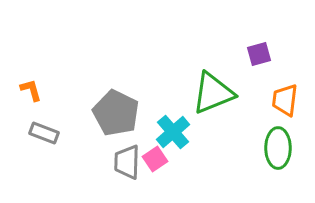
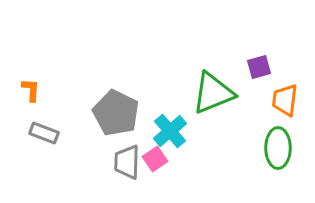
purple square: moved 13 px down
orange L-shape: rotated 20 degrees clockwise
cyan cross: moved 3 px left, 1 px up
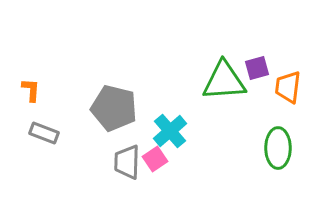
purple square: moved 2 px left, 1 px down
green triangle: moved 11 px right, 12 px up; rotated 18 degrees clockwise
orange trapezoid: moved 3 px right, 13 px up
gray pentagon: moved 2 px left, 5 px up; rotated 12 degrees counterclockwise
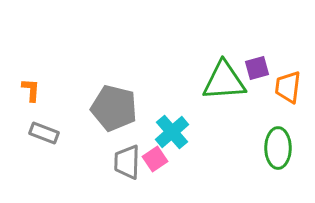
cyan cross: moved 2 px right, 1 px down
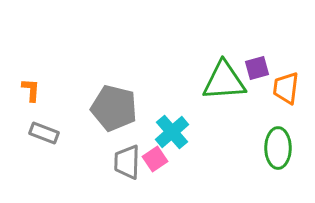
orange trapezoid: moved 2 px left, 1 px down
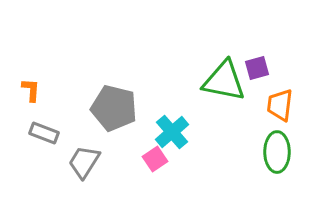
green triangle: rotated 15 degrees clockwise
orange trapezoid: moved 6 px left, 17 px down
green ellipse: moved 1 px left, 4 px down
gray trapezoid: moved 43 px left; rotated 30 degrees clockwise
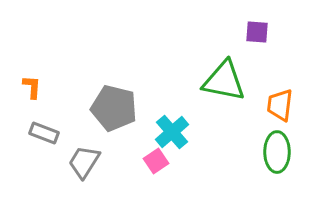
purple square: moved 36 px up; rotated 20 degrees clockwise
orange L-shape: moved 1 px right, 3 px up
pink square: moved 1 px right, 2 px down
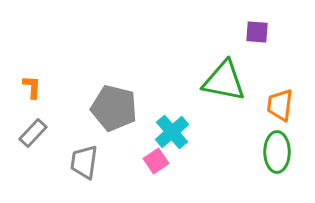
gray rectangle: moved 11 px left; rotated 68 degrees counterclockwise
gray trapezoid: rotated 24 degrees counterclockwise
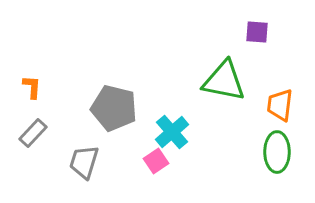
gray trapezoid: rotated 9 degrees clockwise
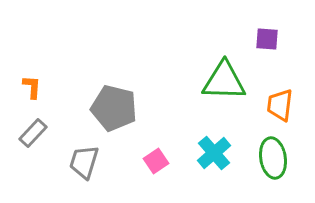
purple square: moved 10 px right, 7 px down
green triangle: rotated 9 degrees counterclockwise
cyan cross: moved 42 px right, 21 px down
green ellipse: moved 4 px left, 6 px down; rotated 9 degrees counterclockwise
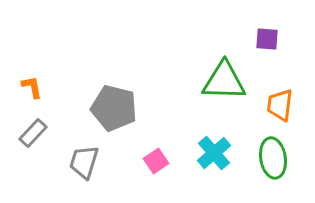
orange L-shape: rotated 15 degrees counterclockwise
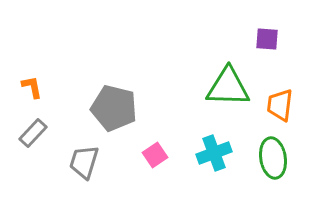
green triangle: moved 4 px right, 6 px down
cyan cross: rotated 20 degrees clockwise
pink square: moved 1 px left, 6 px up
